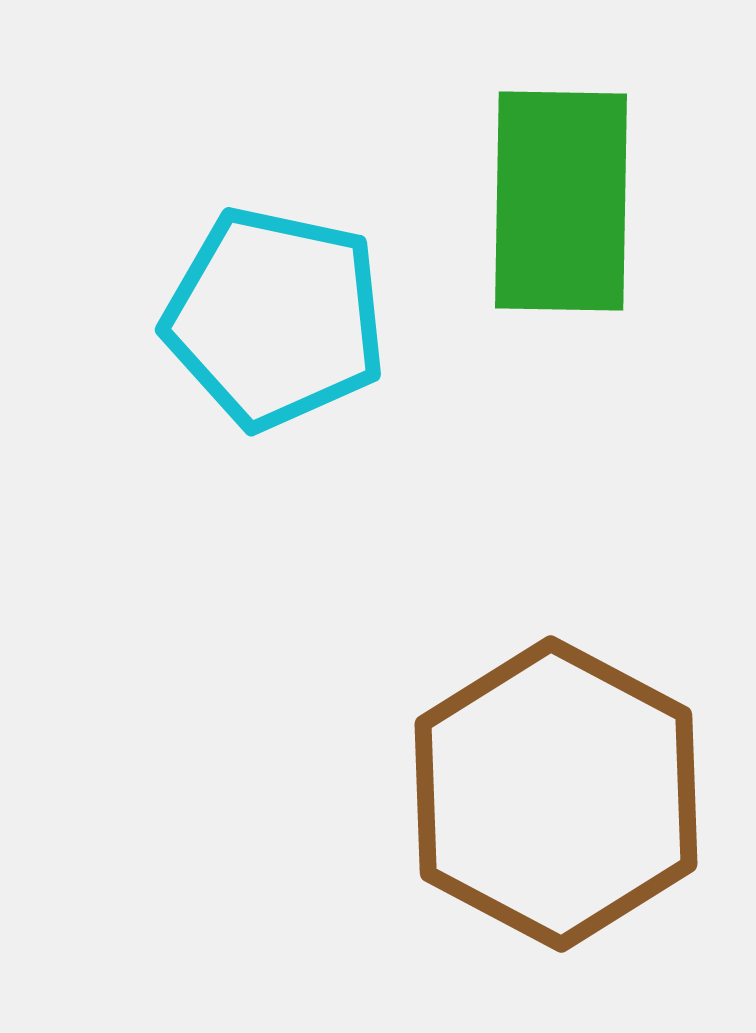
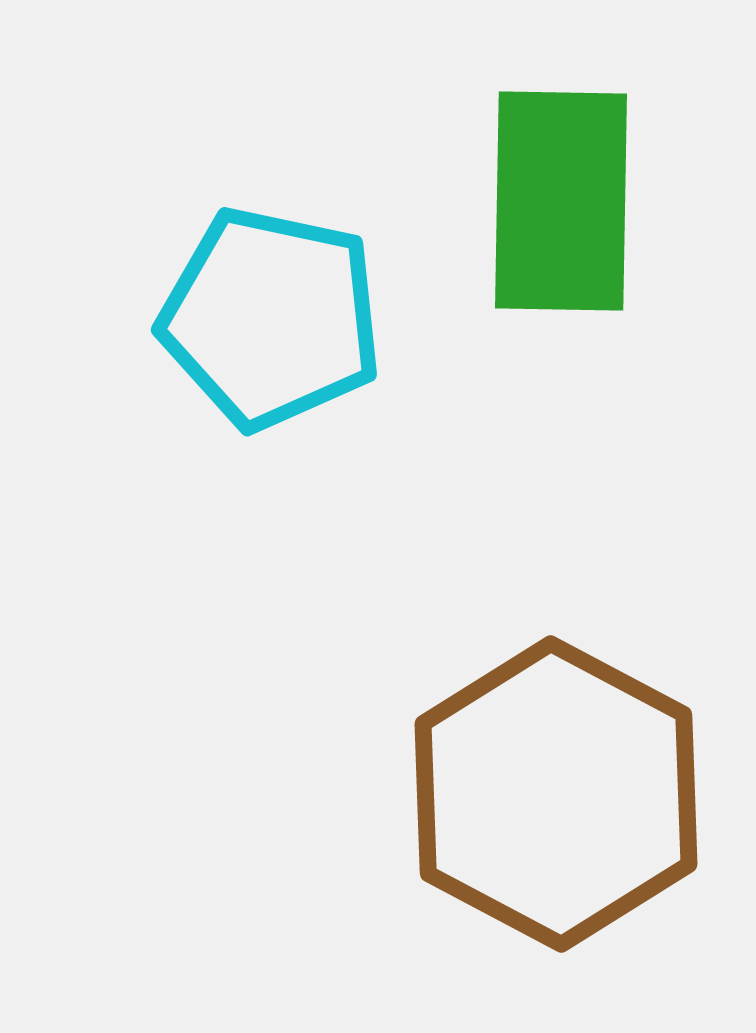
cyan pentagon: moved 4 px left
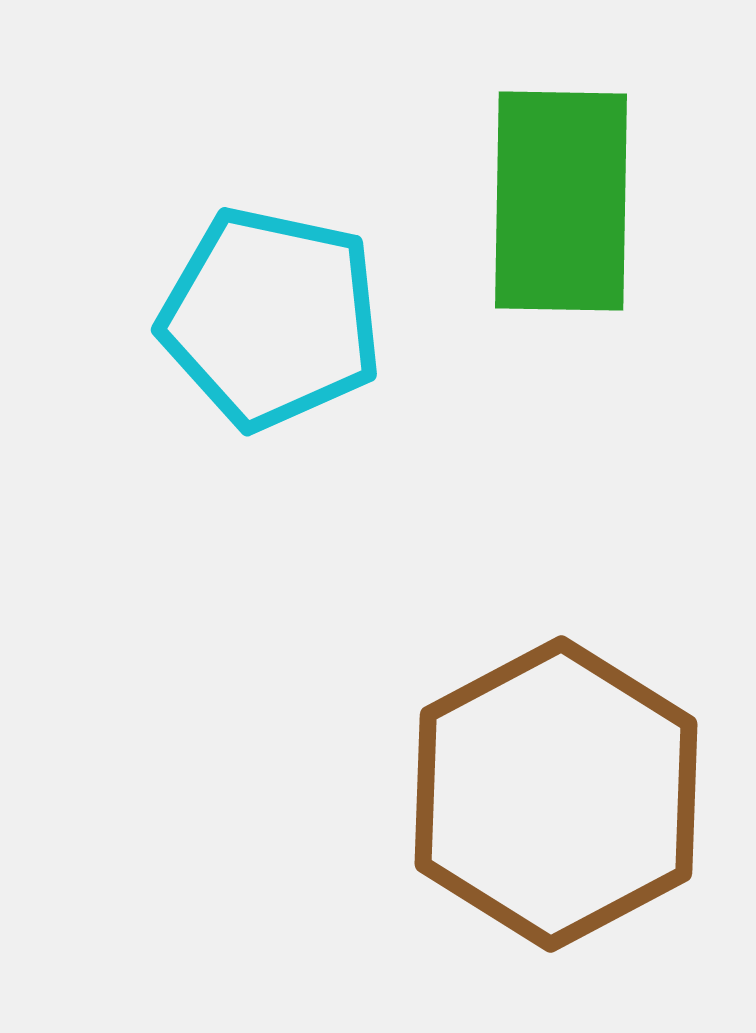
brown hexagon: rotated 4 degrees clockwise
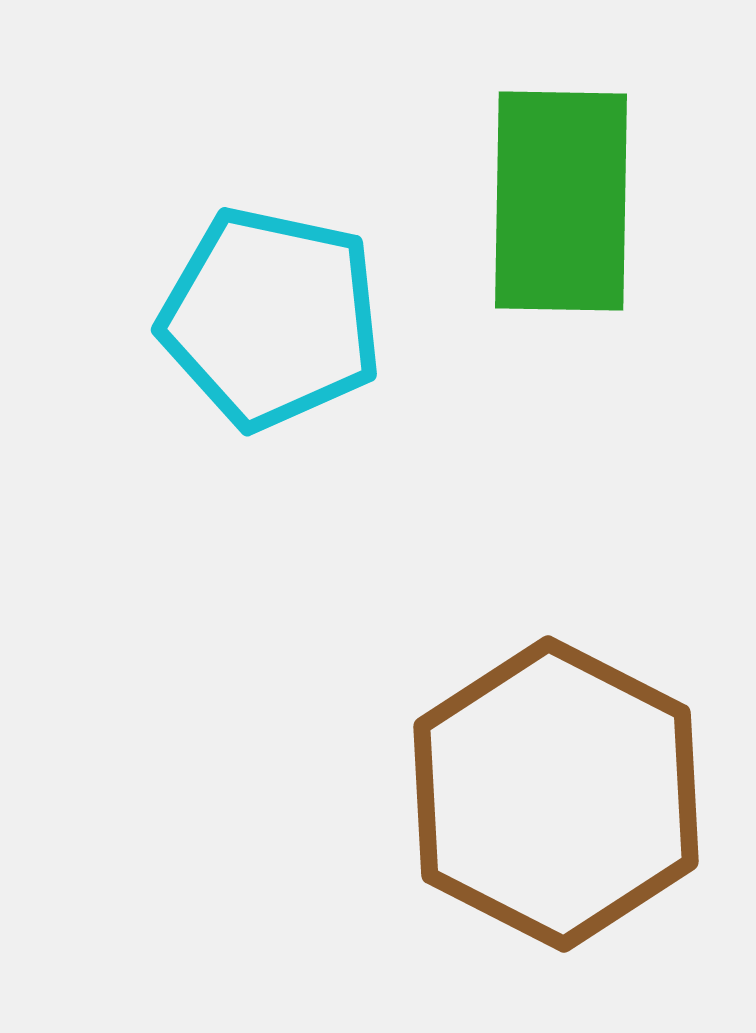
brown hexagon: rotated 5 degrees counterclockwise
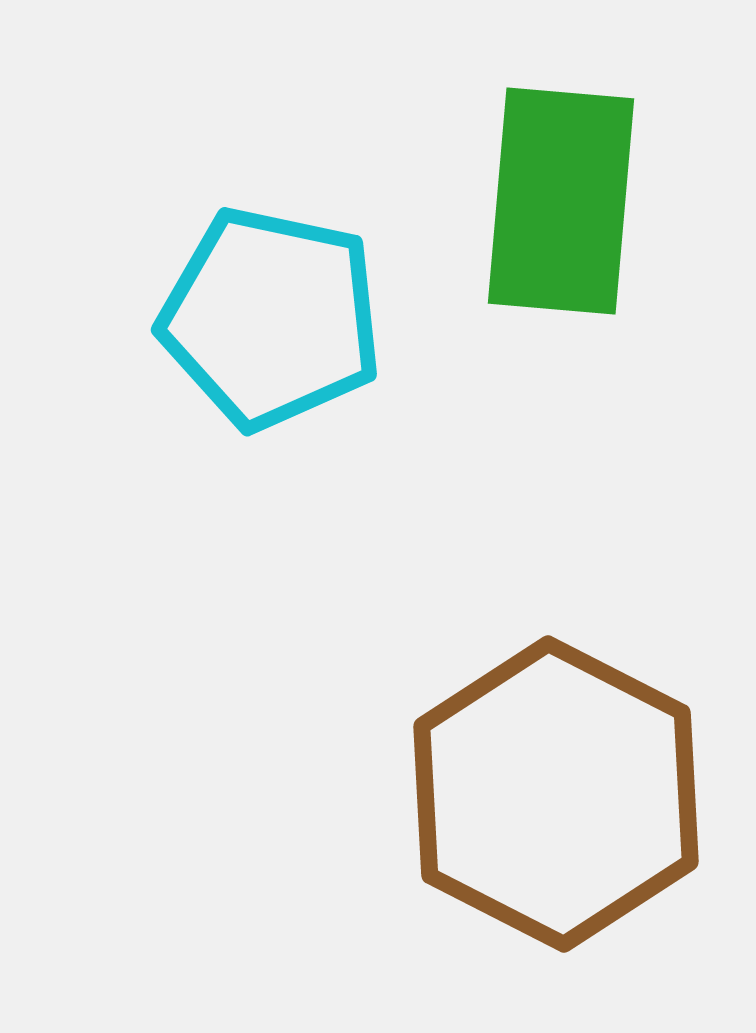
green rectangle: rotated 4 degrees clockwise
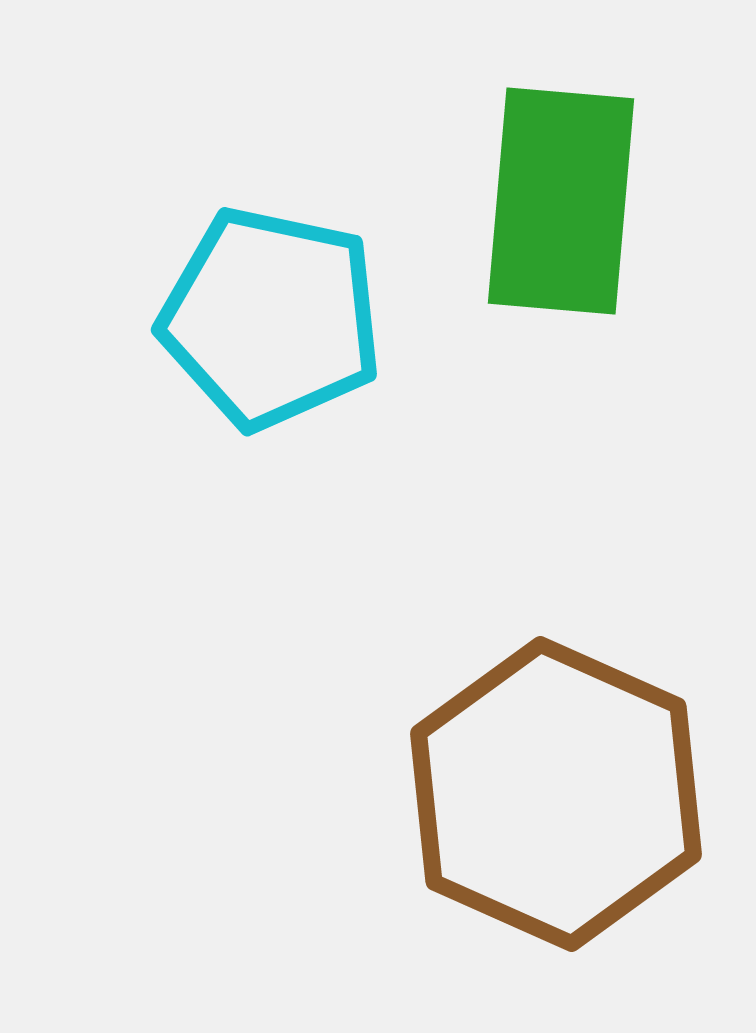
brown hexagon: rotated 3 degrees counterclockwise
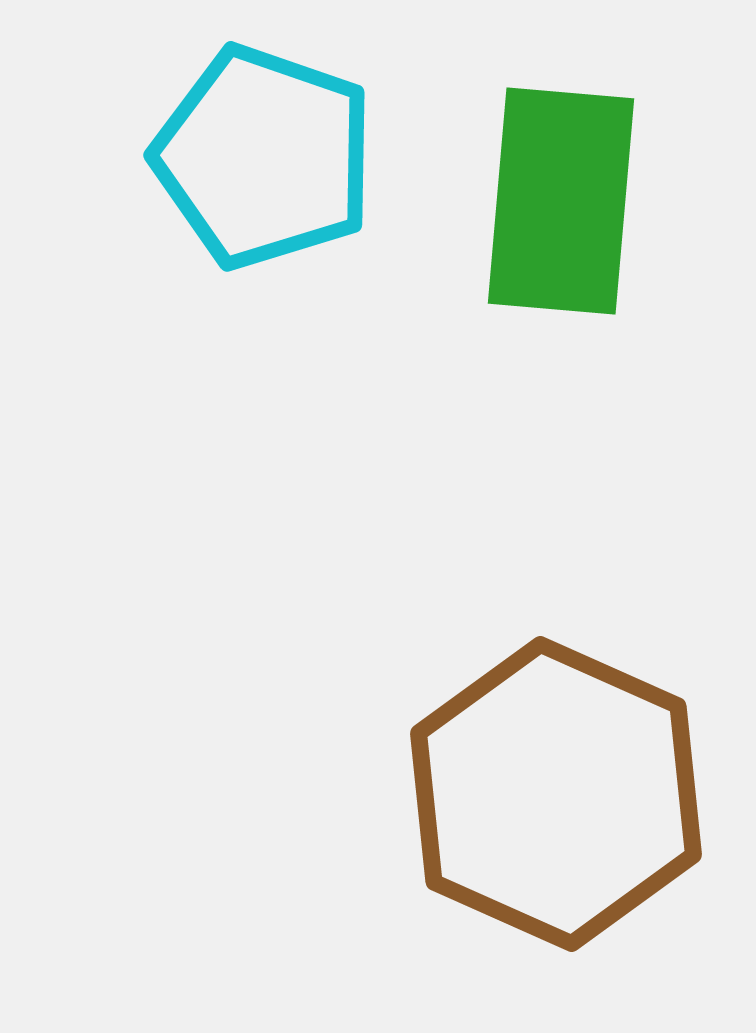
cyan pentagon: moved 7 px left, 161 px up; rotated 7 degrees clockwise
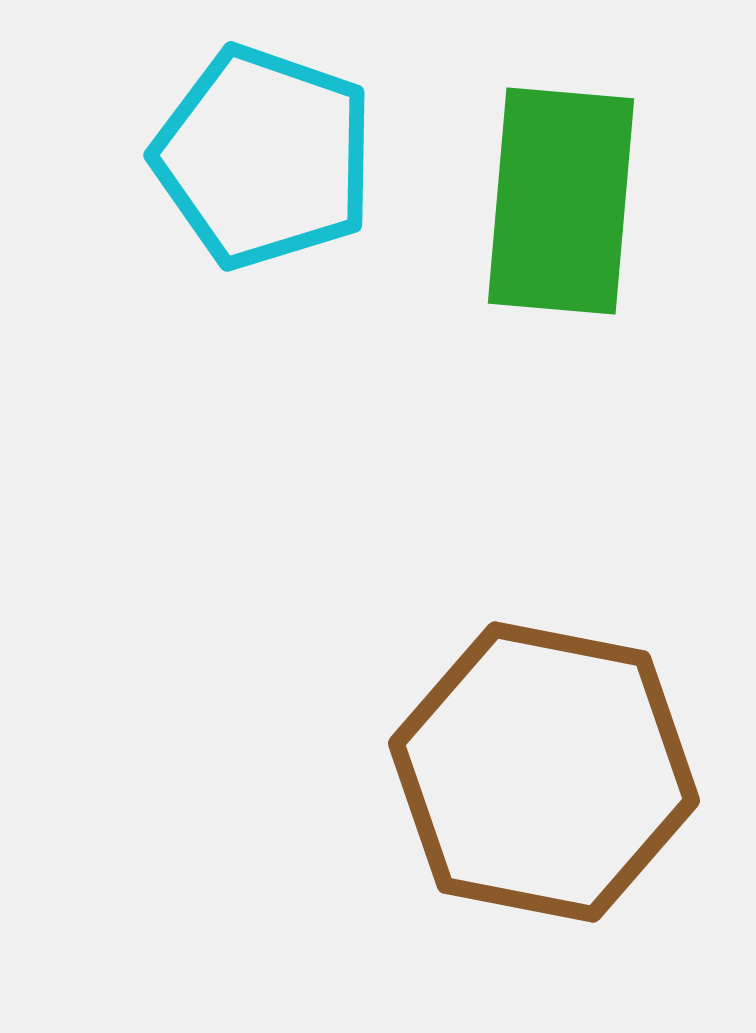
brown hexagon: moved 12 px left, 22 px up; rotated 13 degrees counterclockwise
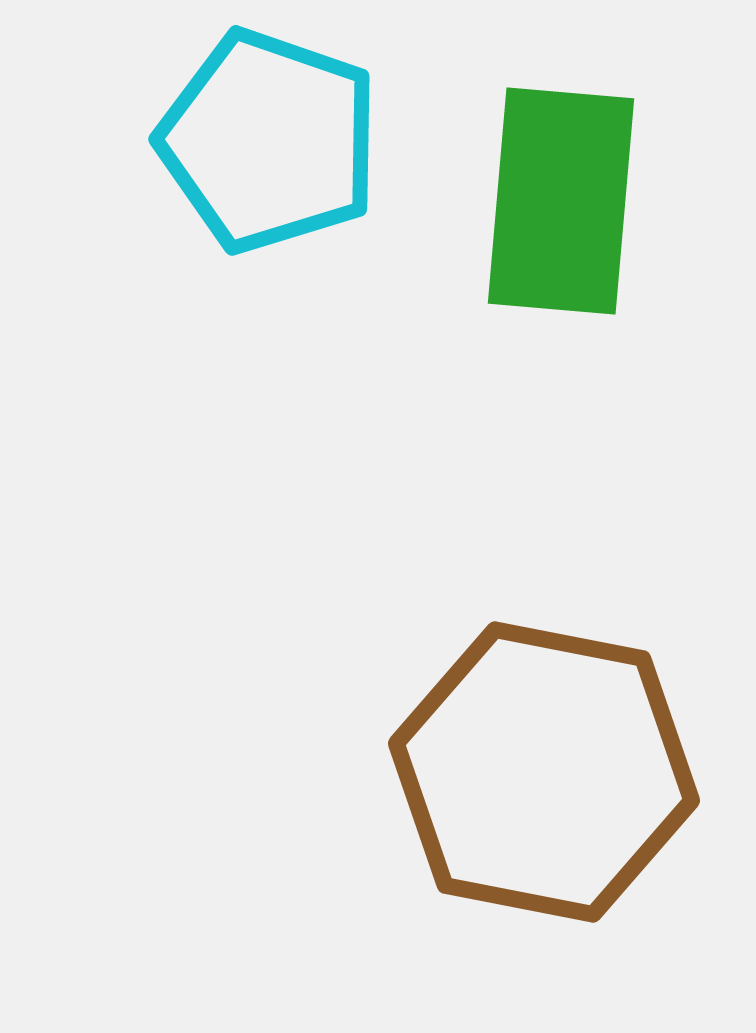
cyan pentagon: moved 5 px right, 16 px up
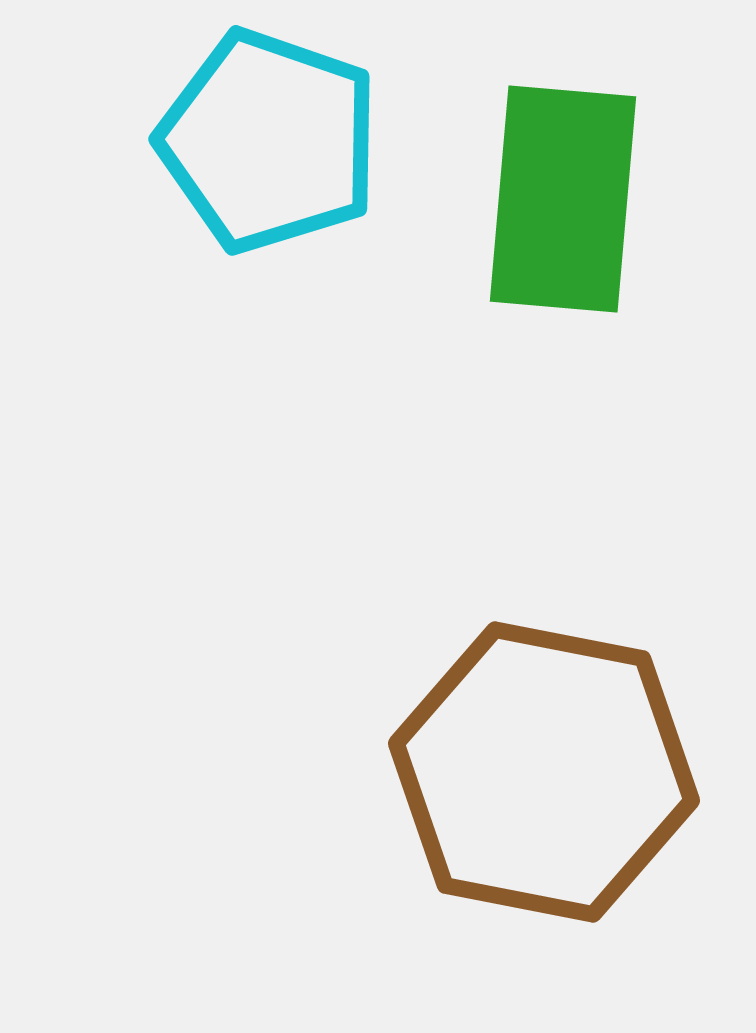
green rectangle: moved 2 px right, 2 px up
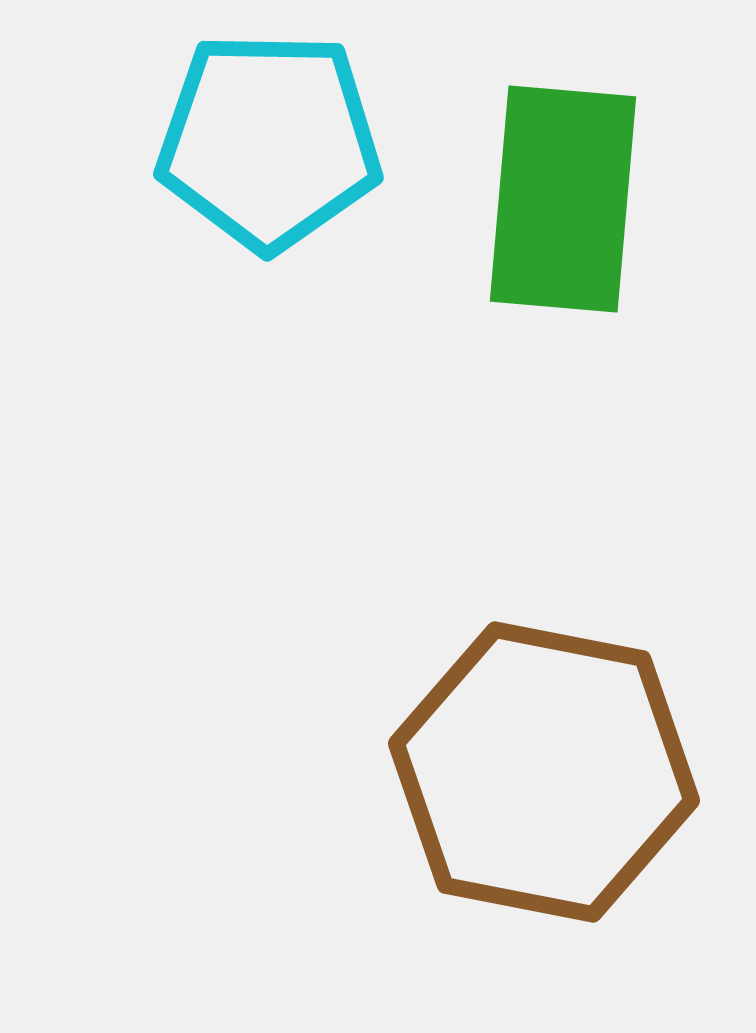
cyan pentagon: rotated 18 degrees counterclockwise
